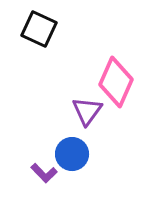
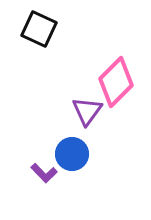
pink diamond: rotated 21 degrees clockwise
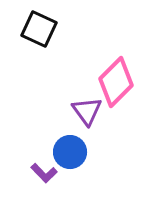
purple triangle: rotated 12 degrees counterclockwise
blue circle: moved 2 px left, 2 px up
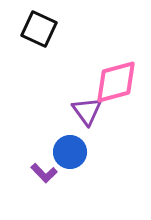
pink diamond: rotated 30 degrees clockwise
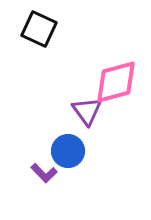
blue circle: moved 2 px left, 1 px up
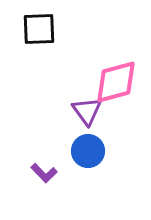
black square: rotated 27 degrees counterclockwise
blue circle: moved 20 px right
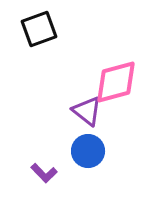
black square: rotated 18 degrees counterclockwise
purple triangle: rotated 16 degrees counterclockwise
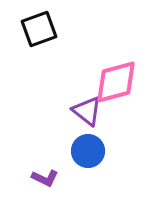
purple L-shape: moved 1 px right, 5 px down; rotated 20 degrees counterclockwise
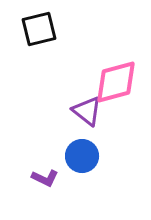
black square: rotated 6 degrees clockwise
blue circle: moved 6 px left, 5 px down
